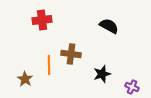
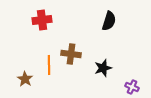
black semicircle: moved 5 px up; rotated 78 degrees clockwise
black star: moved 1 px right, 6 px up
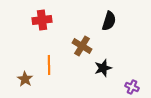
brown cross: moved 11 px right, 8 px up; rotated 24 degrees clockwise
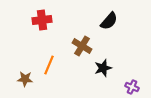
black semicircle: rotated 24 degrees clockwise
orange line: rotated 24 degrees clockwise
brown star: rotated 28 degrees counterclockwise
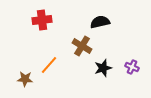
black semicircle: moved 9 px left, 1 px down; rotated 144 degrees counterclockwise
orange line: rotated 18 degrees clockwise
purple cross: moved 20 px up
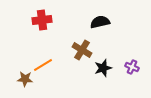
brown cross: moved 4 px down
orange line: moved 6 px left; rotated 18 degrees clockwise
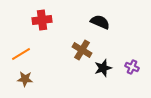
black semicircle: rotated 36 degrees clockwise
orange line: moved 22 px left, 11 px up
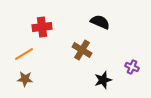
red cross: moved 7 px down
orange line: moved 3 px right
black star: moved 12 px down
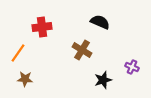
orange line: moved 6 px left, 1 px up; rotated 24 degrees counterclockwise
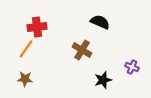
red cross: moved 5 px left
orange line: moved 8 px right, 4 px up
